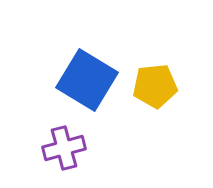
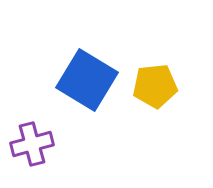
purple cross: moved 32 px left, 4 px up
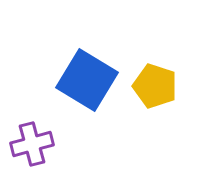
yellow pentagon: rotated 24 degrees clockwise
